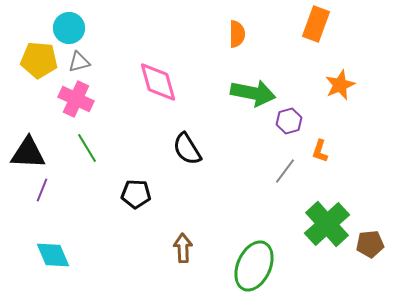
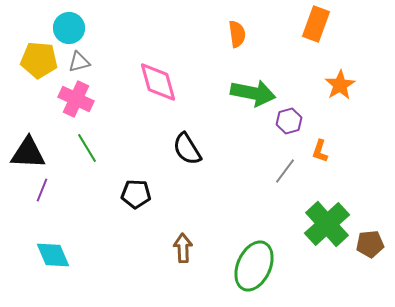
orange semicircle: rotated 8 degrees counterclockwise
orange star: rotated 8 degrees counterclockwise
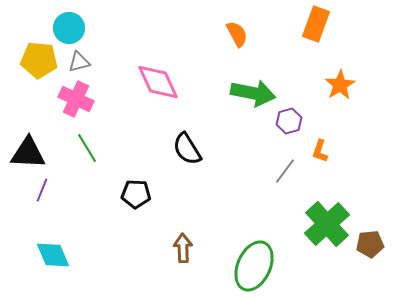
orange semicircle: rotated 20 degrees counterclockwise
pink diamond: rotated 9 degrees counterclockwise
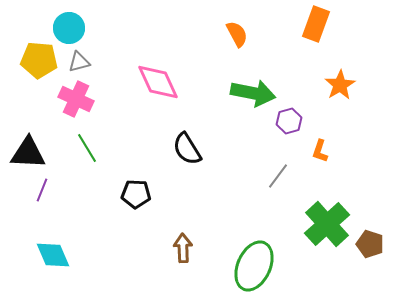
gray line: moved 7 px left, 5 px down
brown pentagon: rotated 24 degrees clockwise
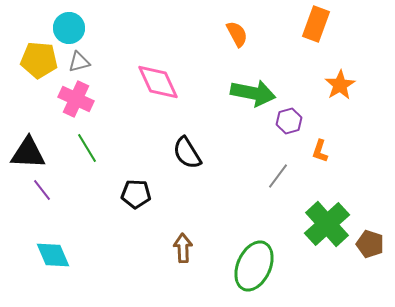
black semicircle: moved 4 px down
purple line: rotated 60 degrees counterclockwise
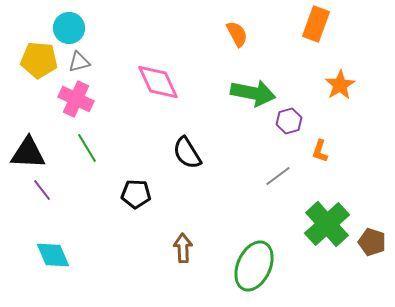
gray line: rotated 16 degrees clockwise
brown pentagon: moved 2 px right, 2 px up
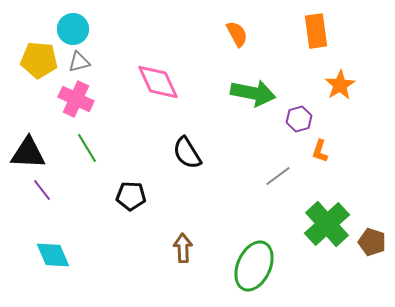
orange rectangle: moved 7 px down; rotated 28 degrees counterclockwise
cyan circle: moved 4 px right, 1 px down
purple hexagon: moved 10 px right, 2 px up
black pentagon: moved 5 px left, 2 px down
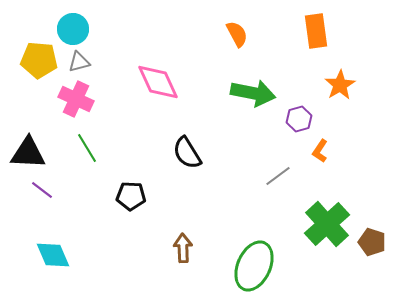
orange L-shape: rotated 15 degrees clockwise
purple line: rotated 15 degrees counterclockwise
